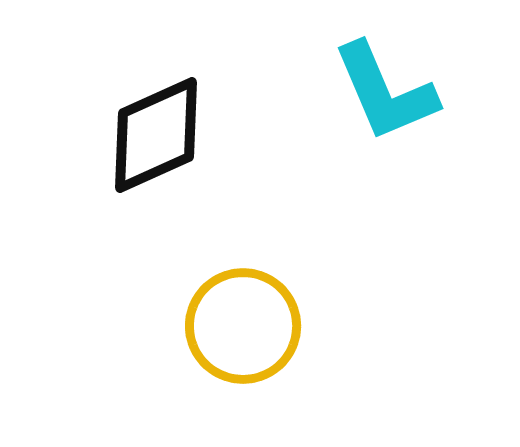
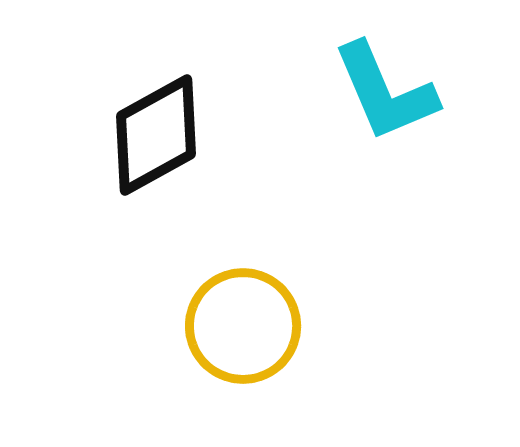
black diamond: rotated 5 degrees counterclockwise
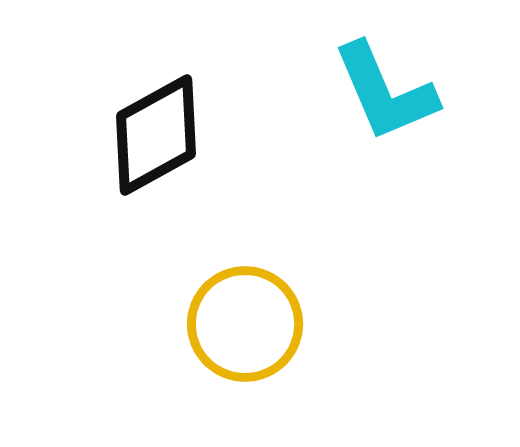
yellow circle: moved 2 px right, 2 px up
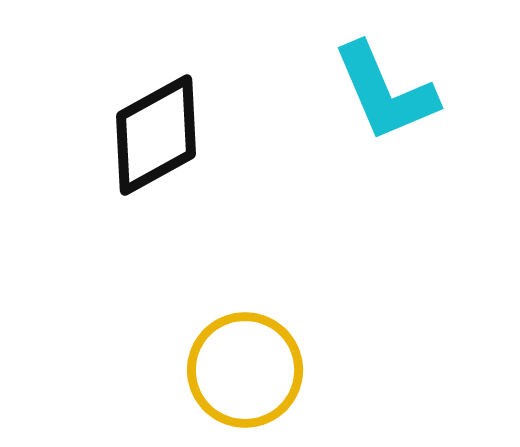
yellow circle: moved 46 px down
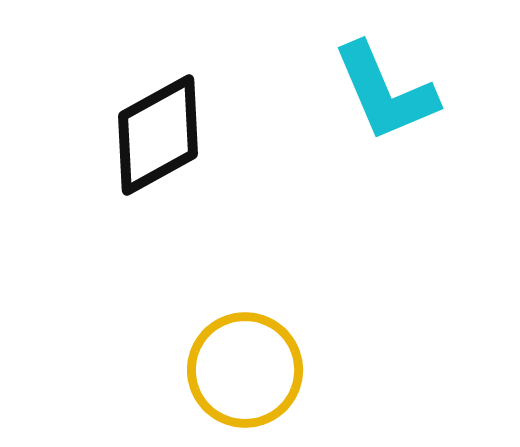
black diamond: moved 2 px right
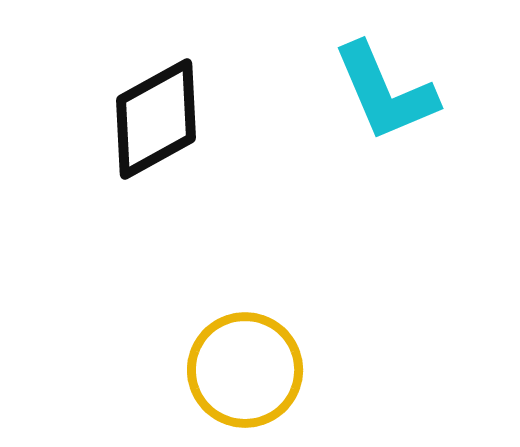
black diamond: moved 2 px left, 16 px up
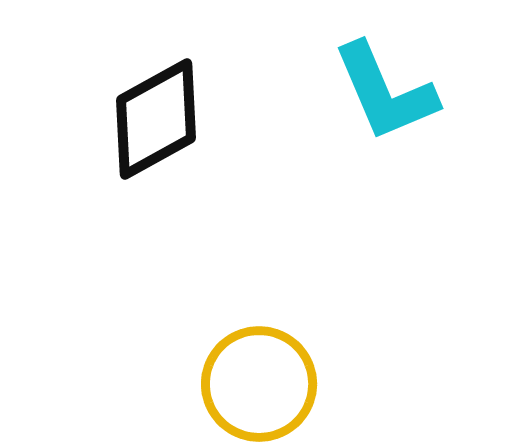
yellow circle: moved 14 px right, 14 px down
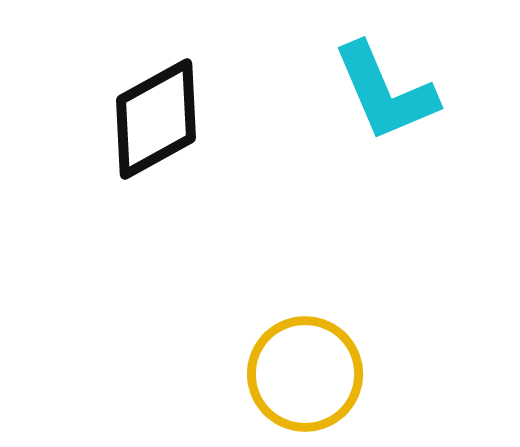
yellow circle: moved 46 px right, 10 px up
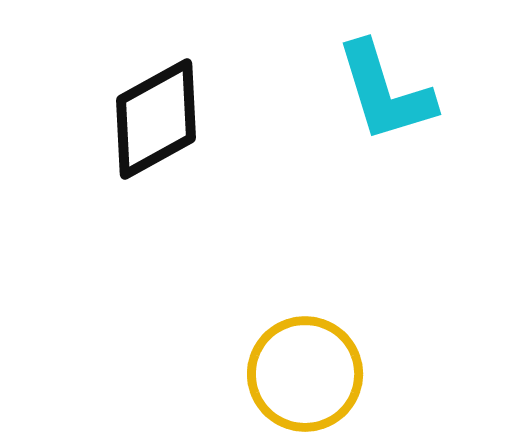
cyan L-shape: rotated 6 degrees clockwise
